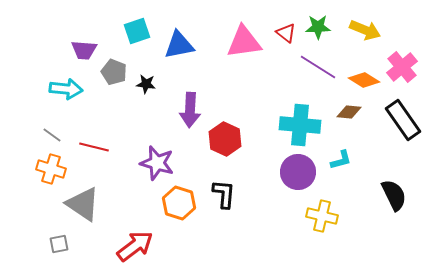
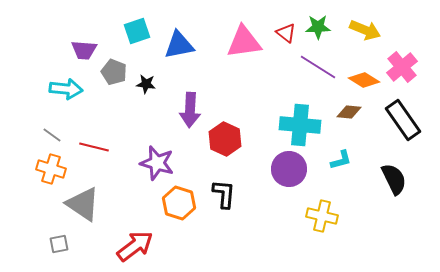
purple circle: moved 9 px left, 3 px up
black semicircle: moved 16 px up
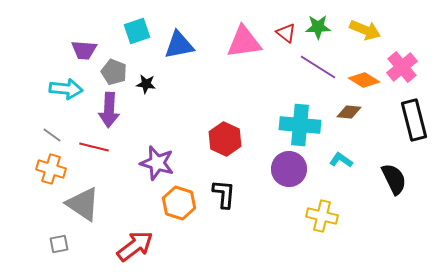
purple arrow: moved 81 px left
black rectangle: moved 11 px right; rotated 21 degrees clockwise
cyan L-shape: rotated 130 degrees counterclockwise
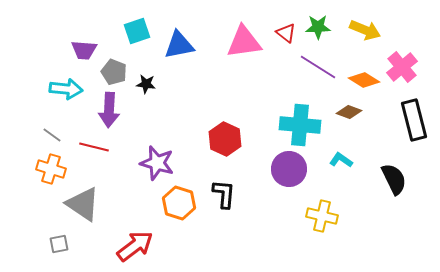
brown diamond: rotated 15 degrees clockwise
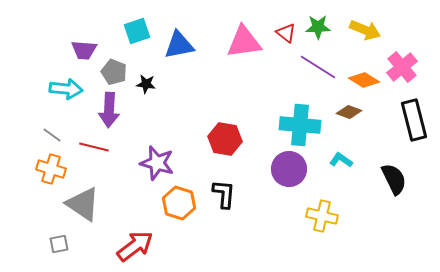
red hexagon: rotated 16 degrees counterclockwise
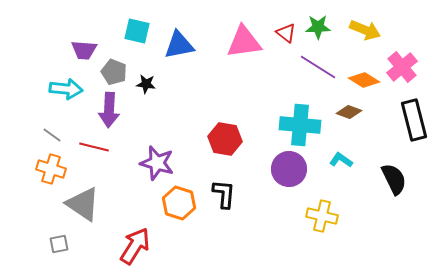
cyan square: rotated 32 degrees clockwise
red arrow: rotated 21 degrees counterclockwise
